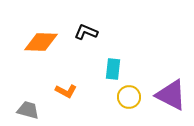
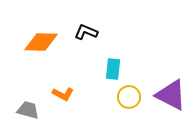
orange L-shape: moved 3 px left, 3 px down
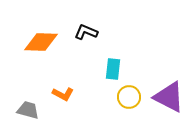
purple triangle: moved 2 px left, 2 px down
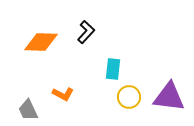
black L-shape: rotated 110 degrees clockwise
purple triangle: rotated 20 degrees counterclockwise
gray trapezoid: rotated 130 degrees counterclockwise
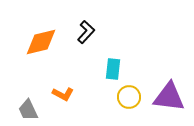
orange diamond: rotated 16 degrees counterclockwise
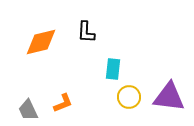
black L-shape: rotated 140 degrees clockwise
orange L-shape: moved 9 px down; rotated 50 degrees counterclockwise
